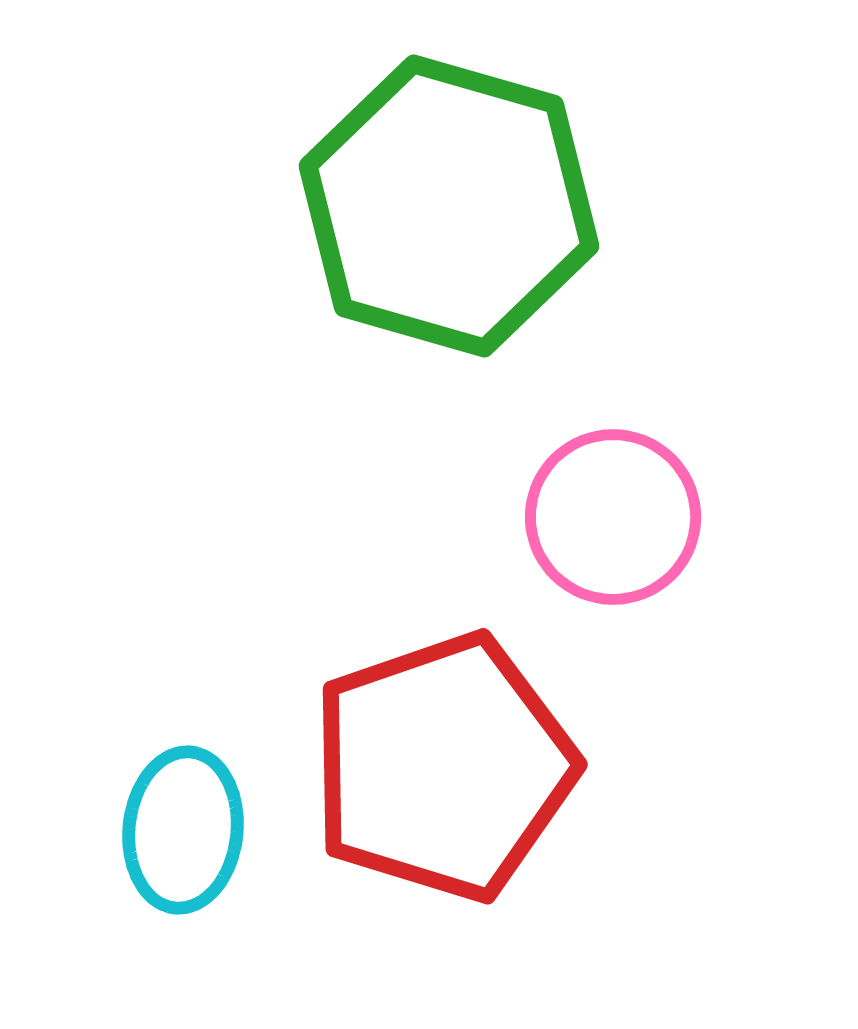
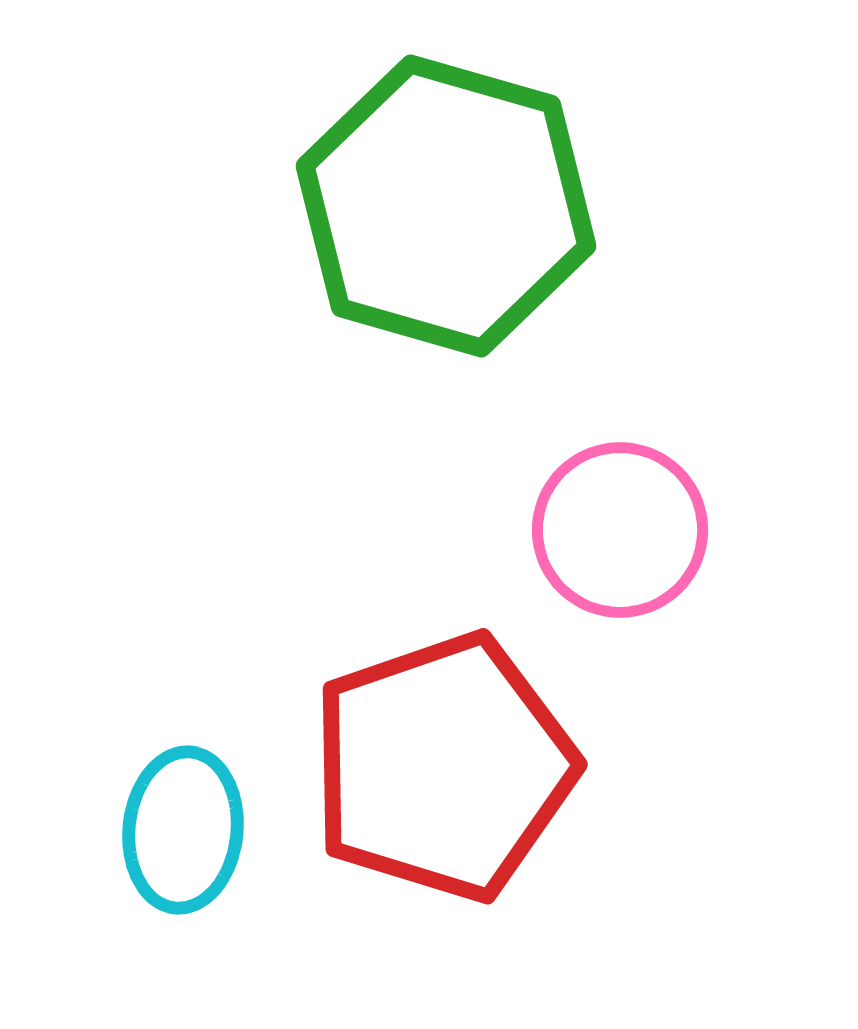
green hexagon: moved 3 px left
pink circle: moved 7 px right, 13 px down
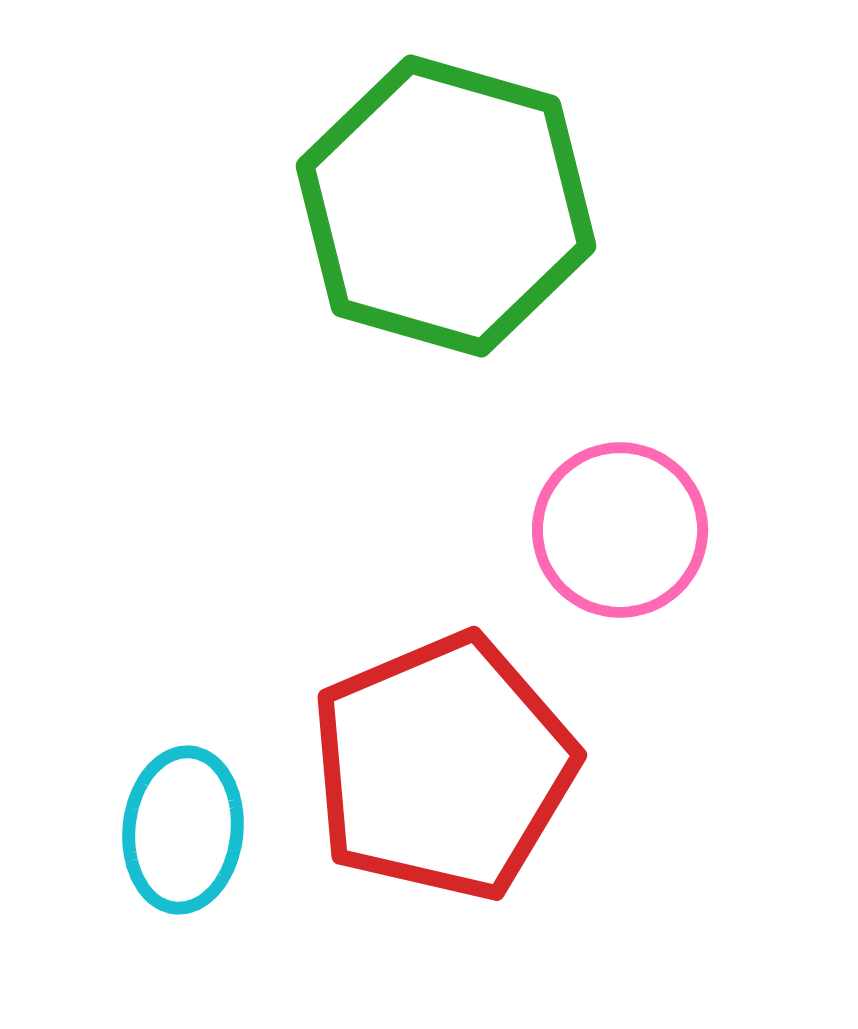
red pentagon: rotated 4 degrees counterclockwise
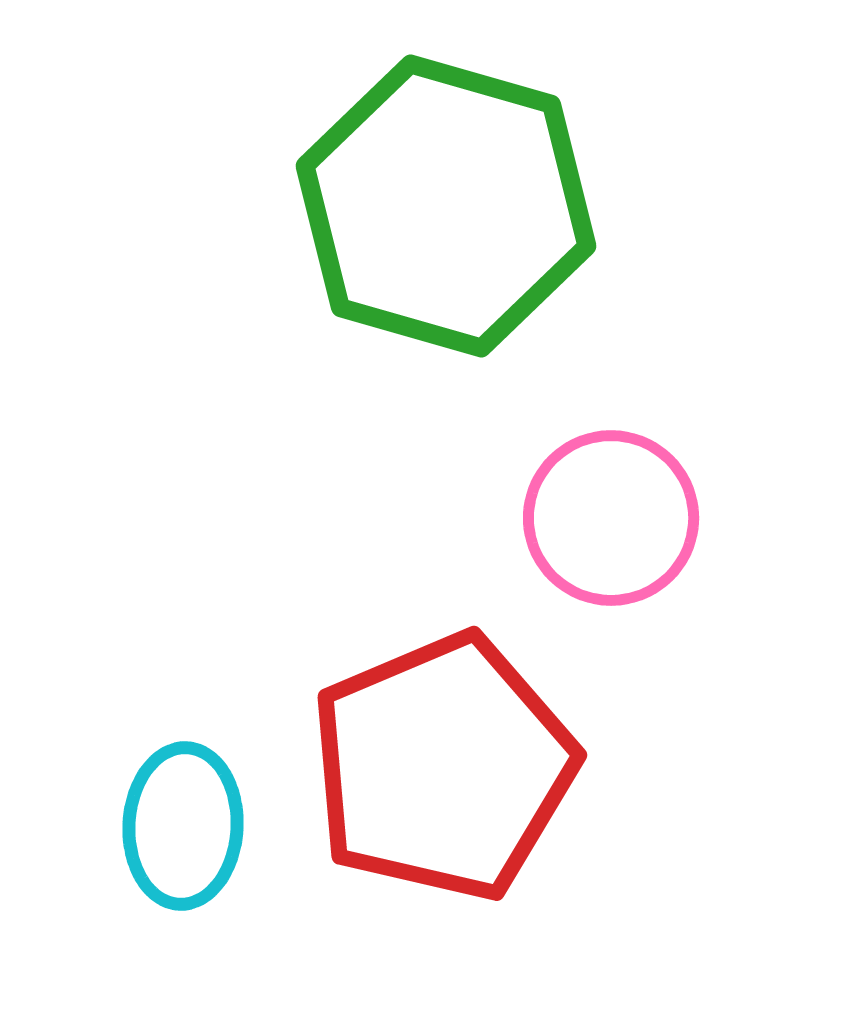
pink circle: moved 9 px left, 12 px up
cyan ellipse: moved 4 px up; rotated 3 degrees counterclockwise
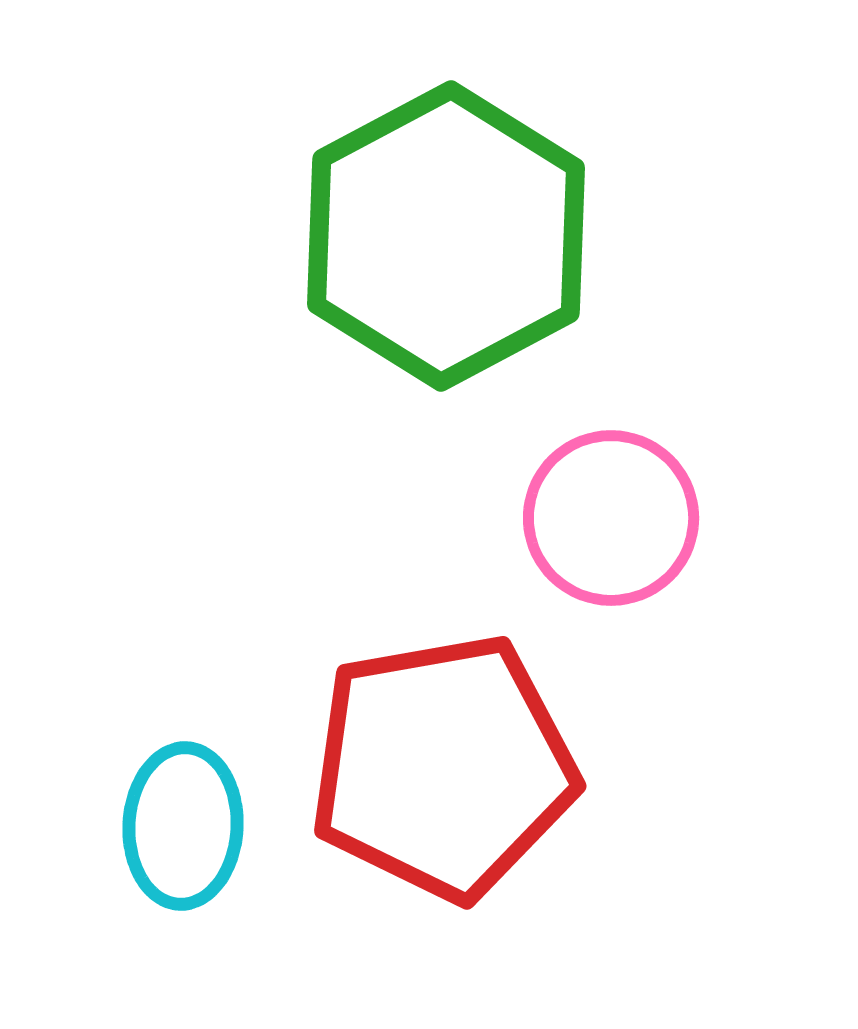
green hexagon: moved 30 px down; rotated 16 degrees clockwise
red pentagon: rotated 13 degrees clockwise
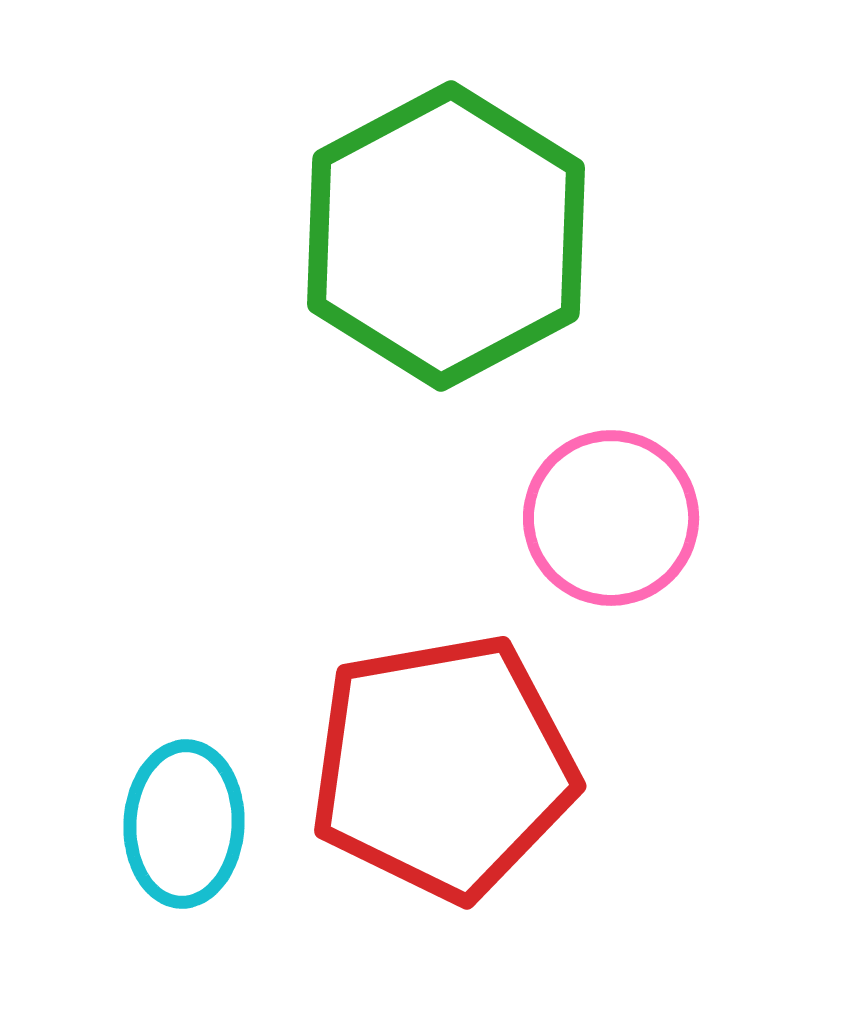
cyan ellipse: moved 1 px right, 2 px up
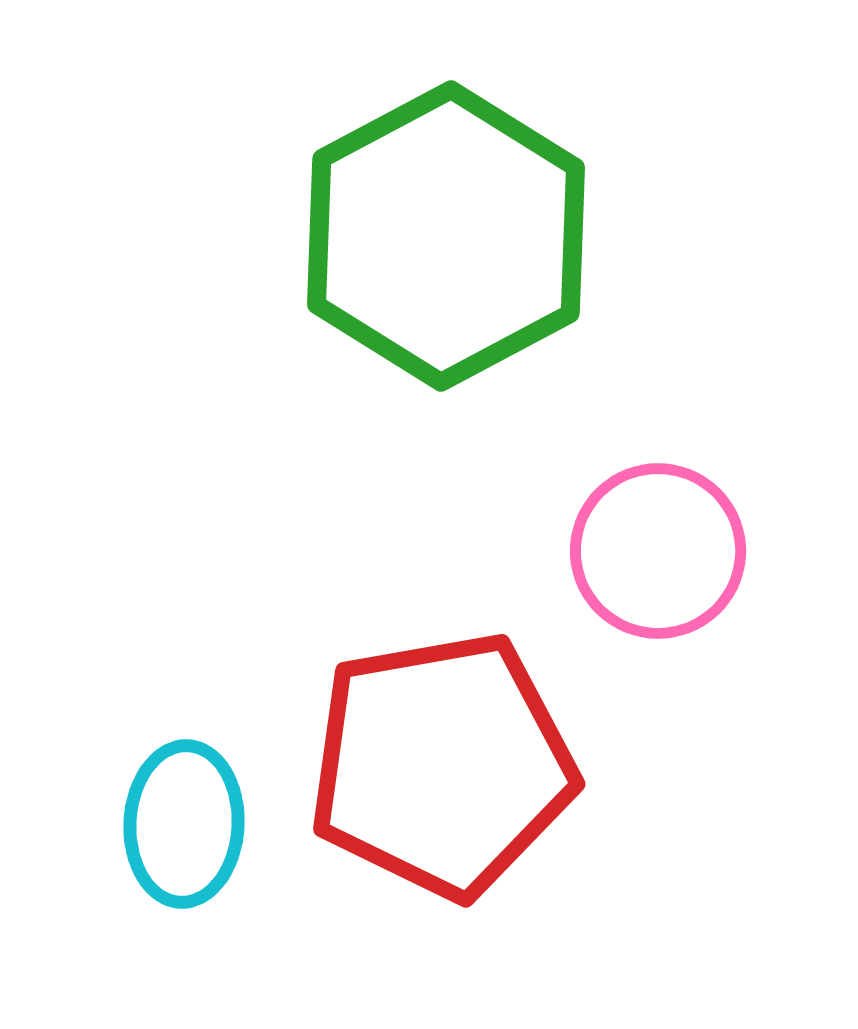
pink circle: moved 47 px right, 33 px down
red pentagon: moved 1 px left, 2 px up
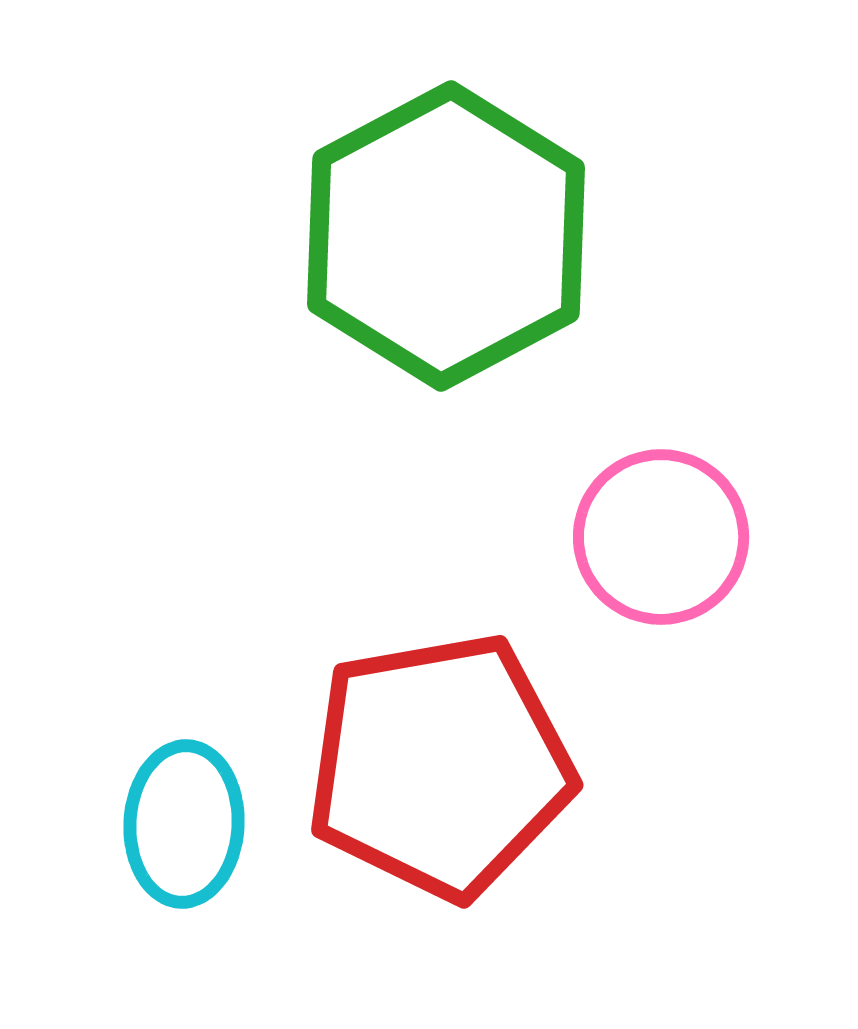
pink circle: moved 3 px right, 14 px up
red pentagon: moved 2 px left, 1 px down
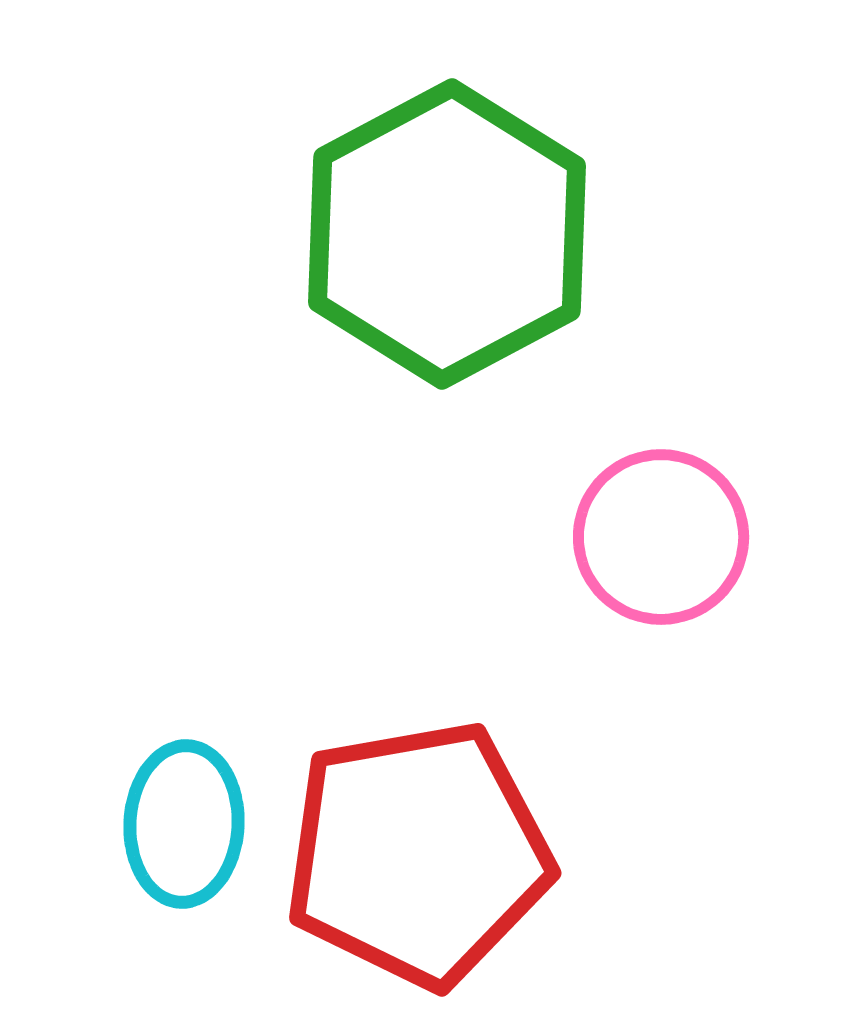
green hexagon: moved 1 px right, 2 px up
red pentagon: moved 22 px left, 88 px down
